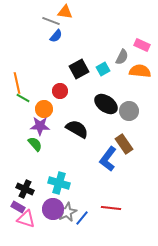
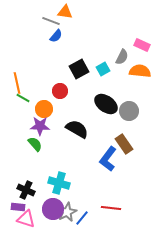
black cross: moved 1 px right, 1 px down
purple rectangle: rotated 24 degrees counterclockwise
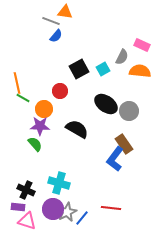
blue L-shape: moved 7 px right
pink triangle: moved 1 px right, 2 px down
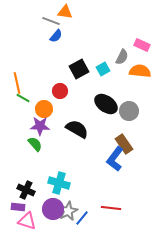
gray star: moved 1 px right, 1 px up
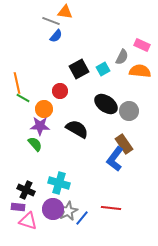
pink triangle: moved 1 px right
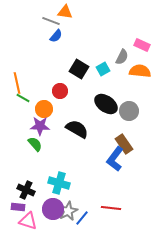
black square: rotated 30 degrees counterclockwise
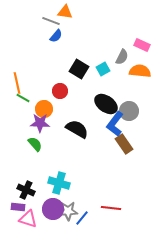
purple star: moved 3 px up
blue L-shape: moved 35 px up
gray star: rotated 24 degrees clockwise
pink triangle: moved 2 px up
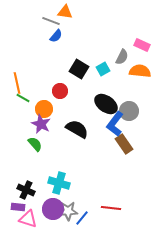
purple star: moved 1 px right, 1 px down; rotated 24 degrees clockwise
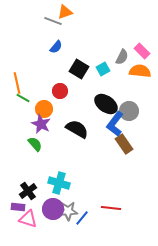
orange triangle: rotated 28 degrees counterclockwise
gray line: moved 2 px right
blue semicircle: moved 11 px down
pink rectangle: moved 6 px down; rotated 21 degrees clockwise
black cross: moved 2 px right, 1 px down; rotated 30 degrees clockwise
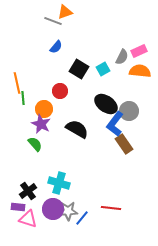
pink rectangle: moved 3 px left; rotated 70 degrees counterclockwise
green line: rotated 56 degrees clockwise
